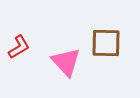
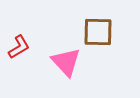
brown square: moved 8 px left, 11 px up
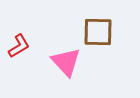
red L-shape: moved 1 px up
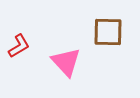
brown square: moved 10 px right
